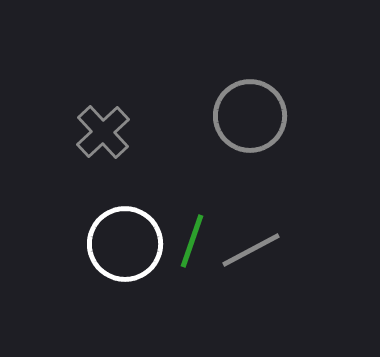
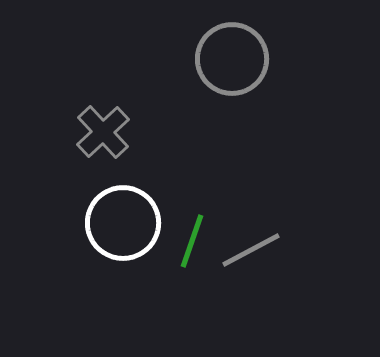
gray circle: moved 18 px left, 57 px up
white circle: moved 2 px left, 21 px up
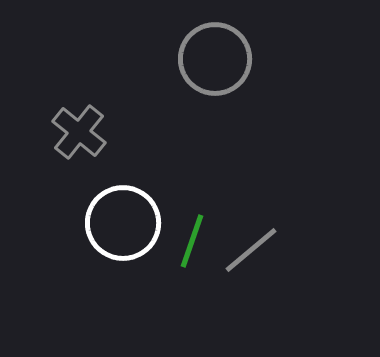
gray circle: moved 17 px left
gray cross: moved 24 px left; rotated 8 degrees counterclockwise
gray line: rotated 12 degrees counterclockwise
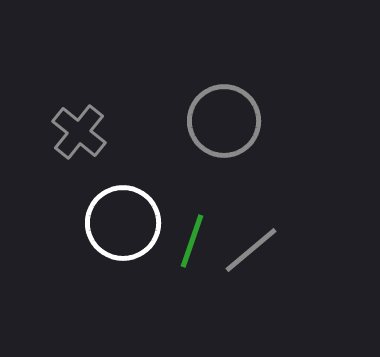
gray circle: moved 9 px right, 62 px down
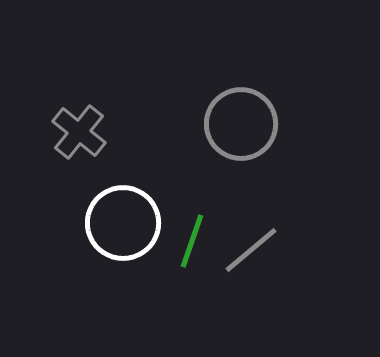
gray circle: moved 17 px right, 3 px down
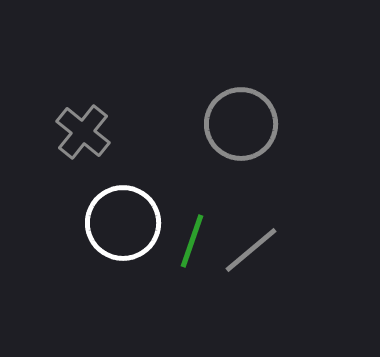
gray cross: moved 4 px right
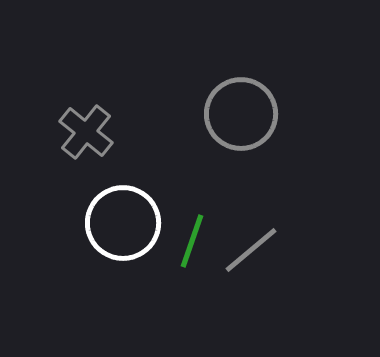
gray circle: moved 10 px up
gray cross: moved 3 px right
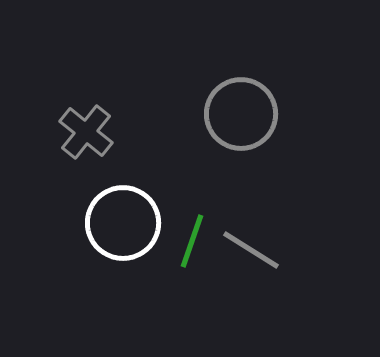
gray line: rotated 72 degrees clockwise
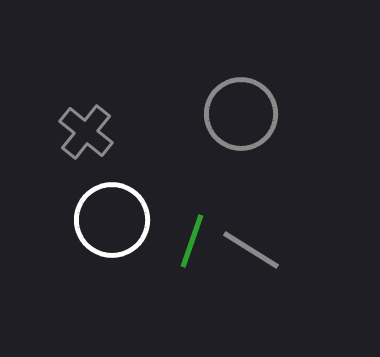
white circle: moved 11 px left, 3 px up
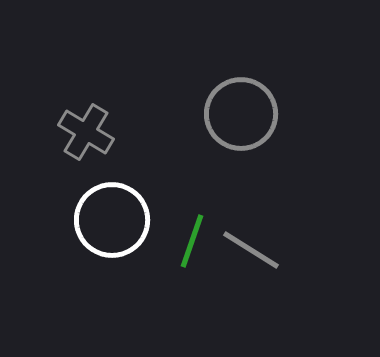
gray cross: rotated 8 degrees counterclockwise
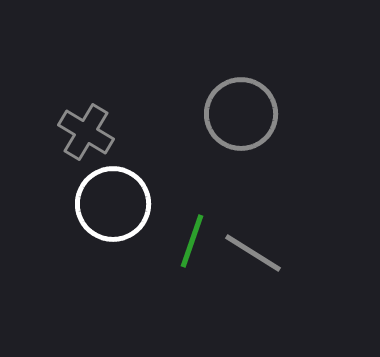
white circle: moved 1 px right, 16 px up
gray line: moved 2 px right, 3 px down
